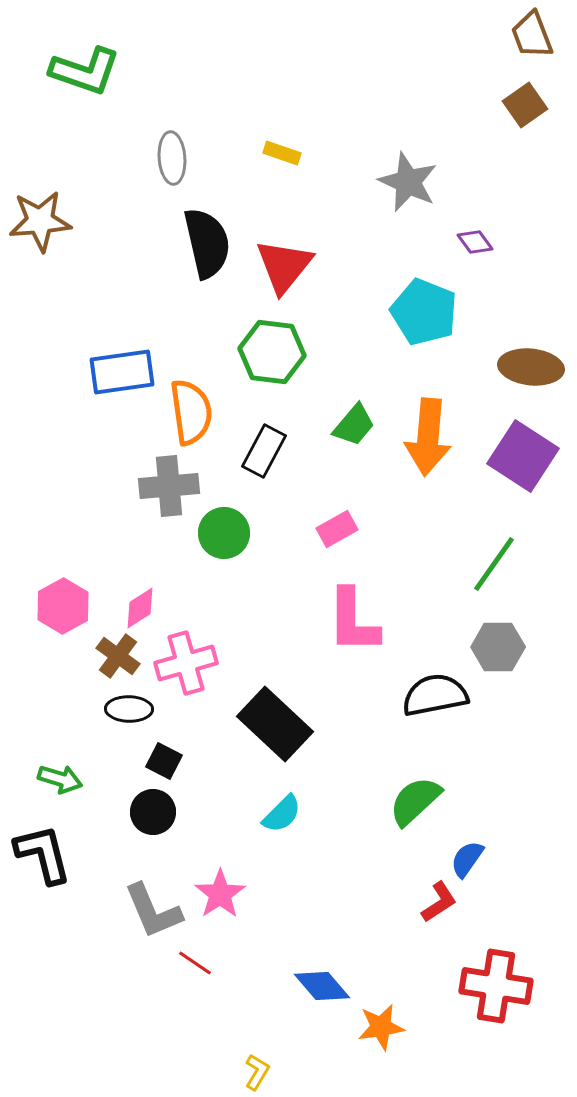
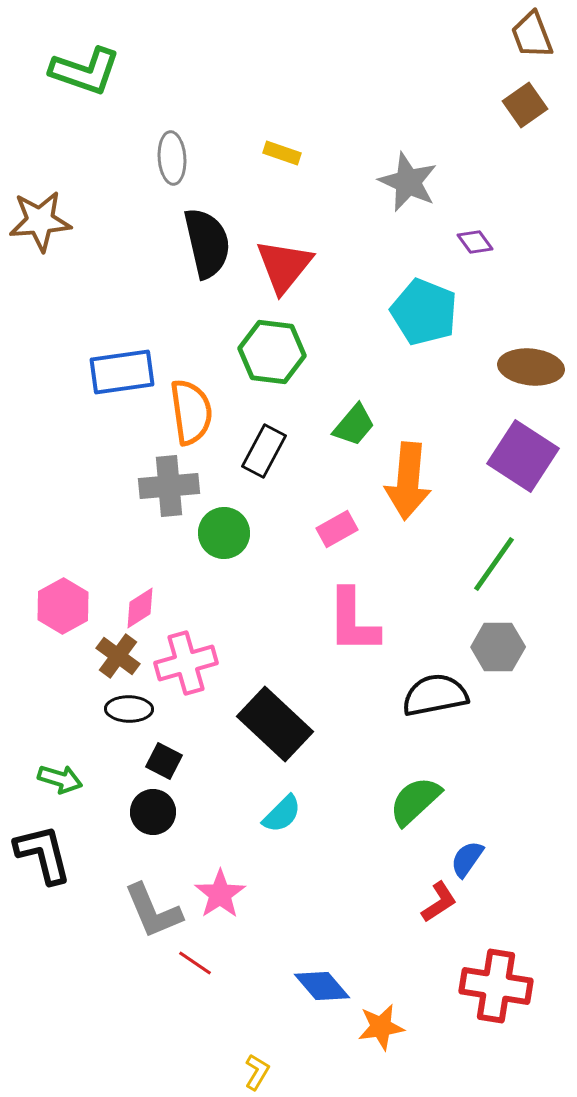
orange arrow at (428, 437): moved 20 px left, 44 px down
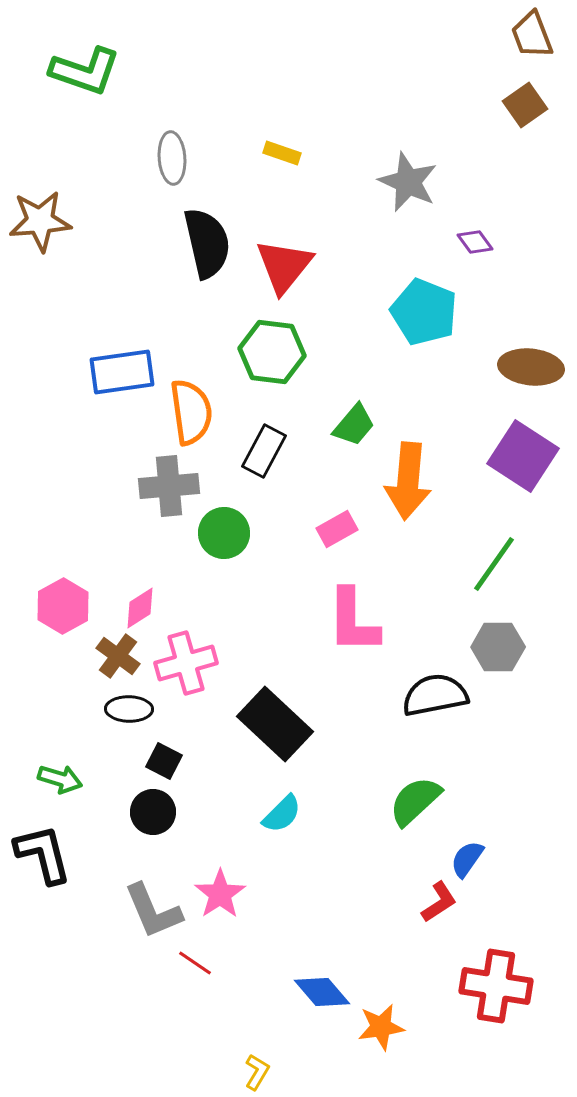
blue diamond at (322, 986): moved 6 px down
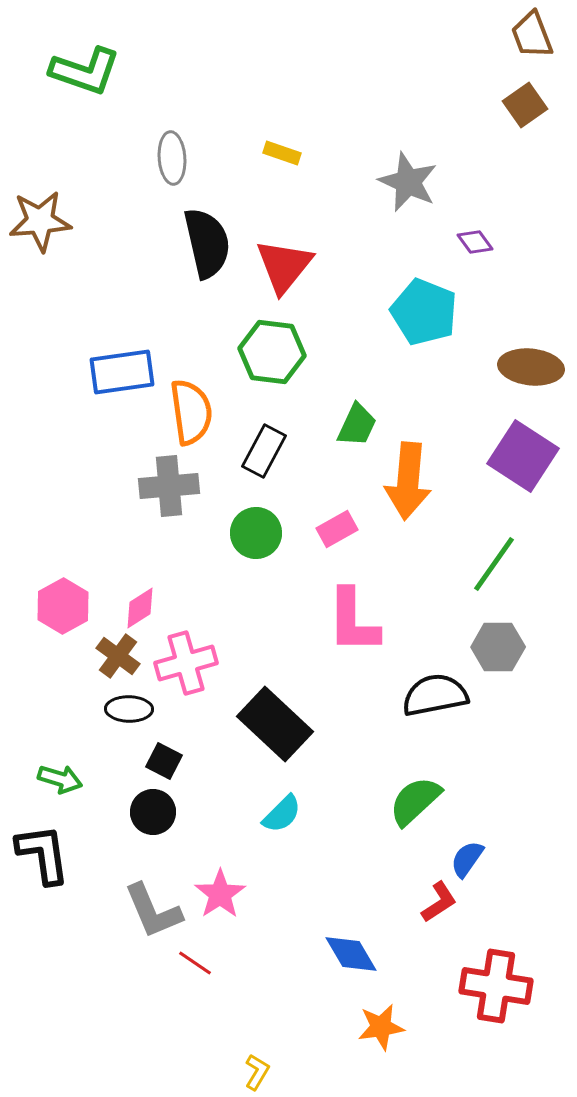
green trapezoid at (354, 425): moved 3 px right; rotated 15 degrees counterclockwise
green circle at (224, 533): moved 32 px right
black L-shape at (43, 854): rotated 6 degrees clockwise
blue diamond at (322, 992): moved 29 px right, 38 px up; rotated 10 degrees clockwise
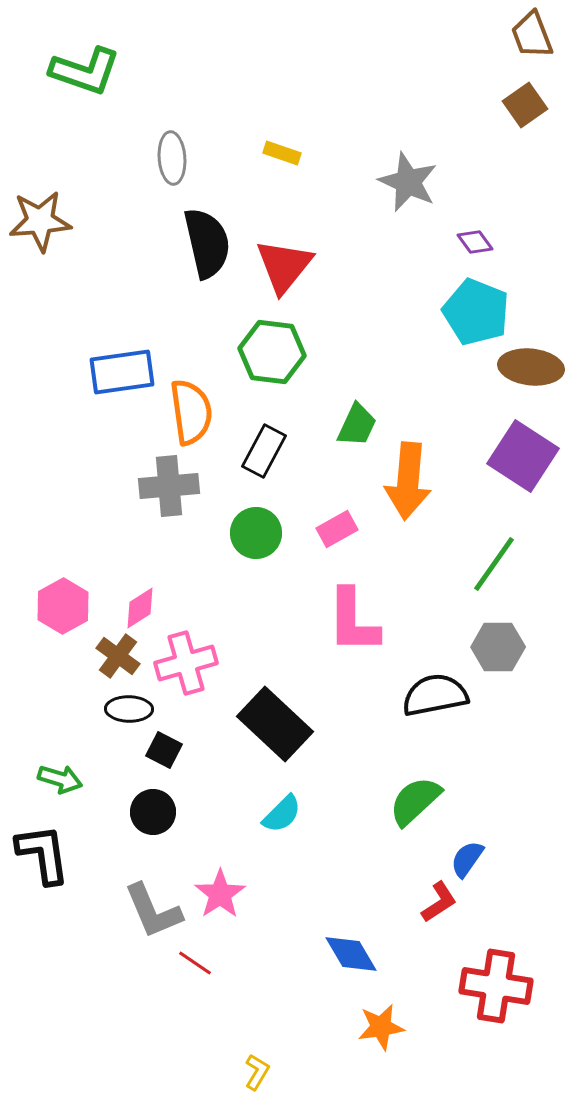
cyan pentagon at (424, 312): moved 52 px right
black square at (164, 761): moved 11 px up
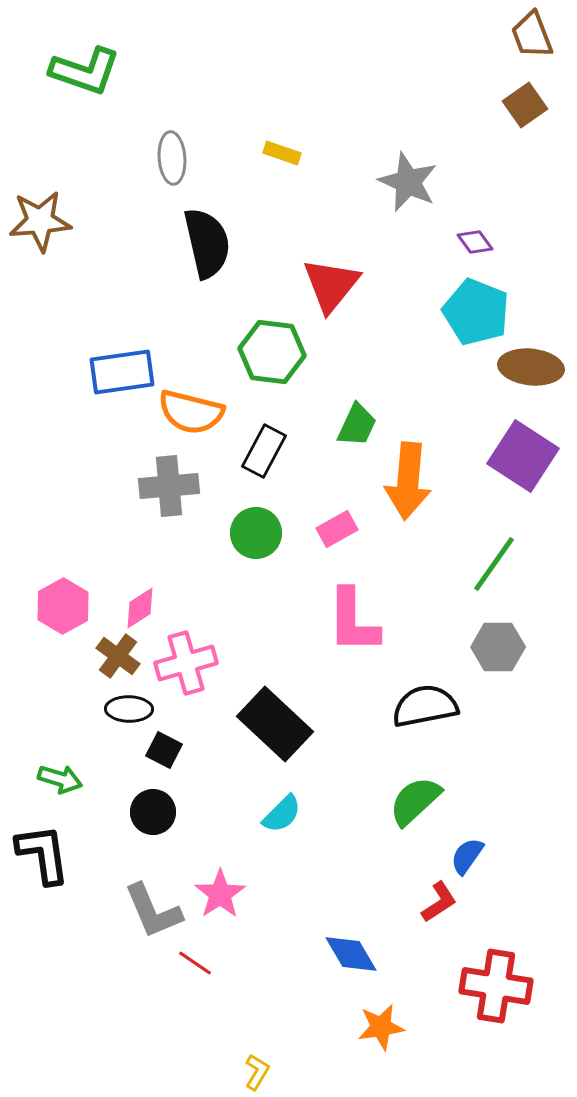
red triangle at (284, 266): moved 47 px right, 19 px down
orange semicircle at (191, 412): rotated 112 degrees clockwise
black semicircle at (435, 695): moved 10 px left, 11 px down
blue semicircle at (467, 859): moved 3 px up
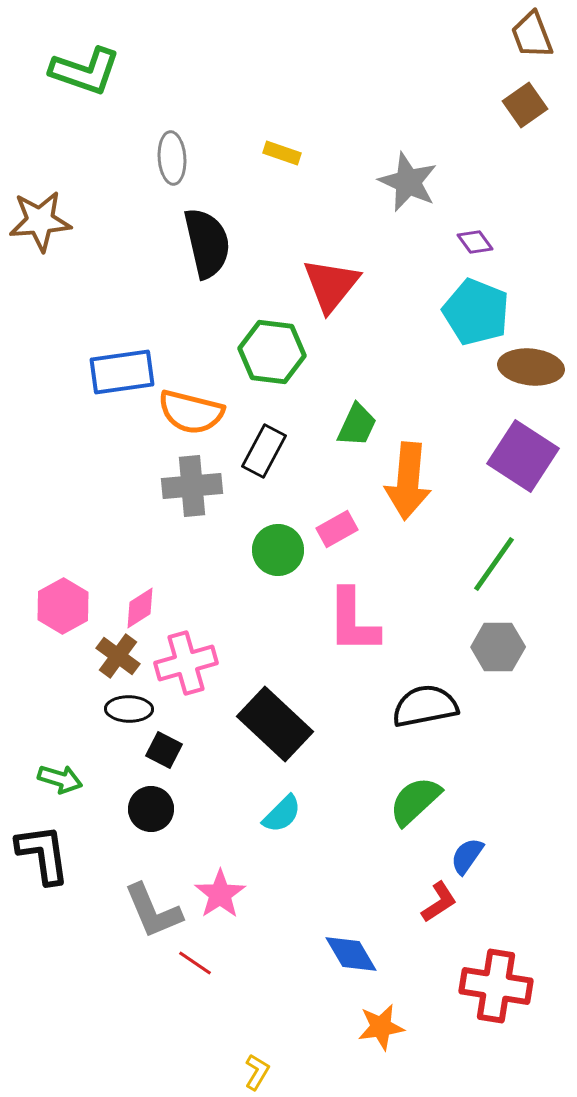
gray cross at (169, 486): moved 23 px right
green circle at (256, 533): moved 22 px right, 17 px down
black circle at (153, 812): moved 2 px left, 3 px up
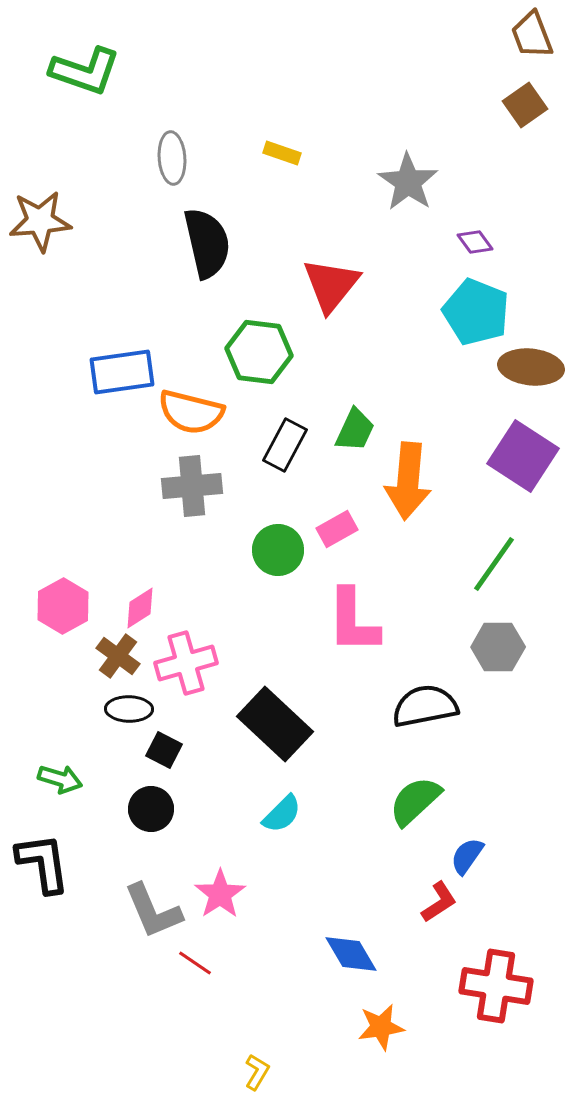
gray star at (408, 182): rotated 10 degrees clockwise
green hexagon at (272, 352): moved 13 px left
green trapezoid at (357, 425): moved 2 px left, 5 px down
black rectangle at (264, 451): moved 21 px right, 6 px up
black L-shape at (43, 854): moved 9 px down
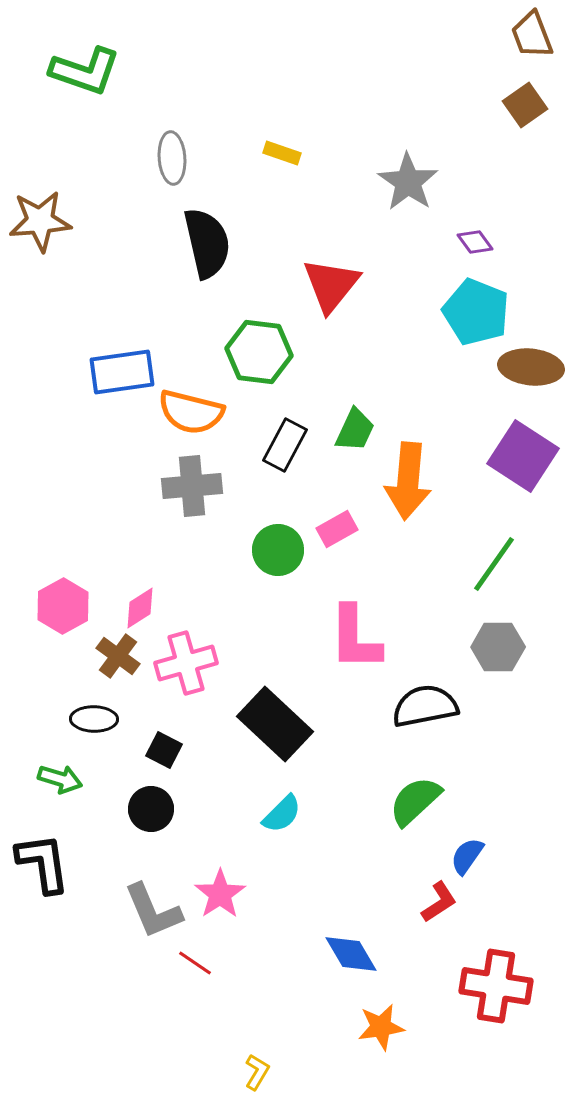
pink L-shape at (353, 621): moved 2 px right, 17 px down
black ellipse at (129, 709): moved 35 px left, 10 px down
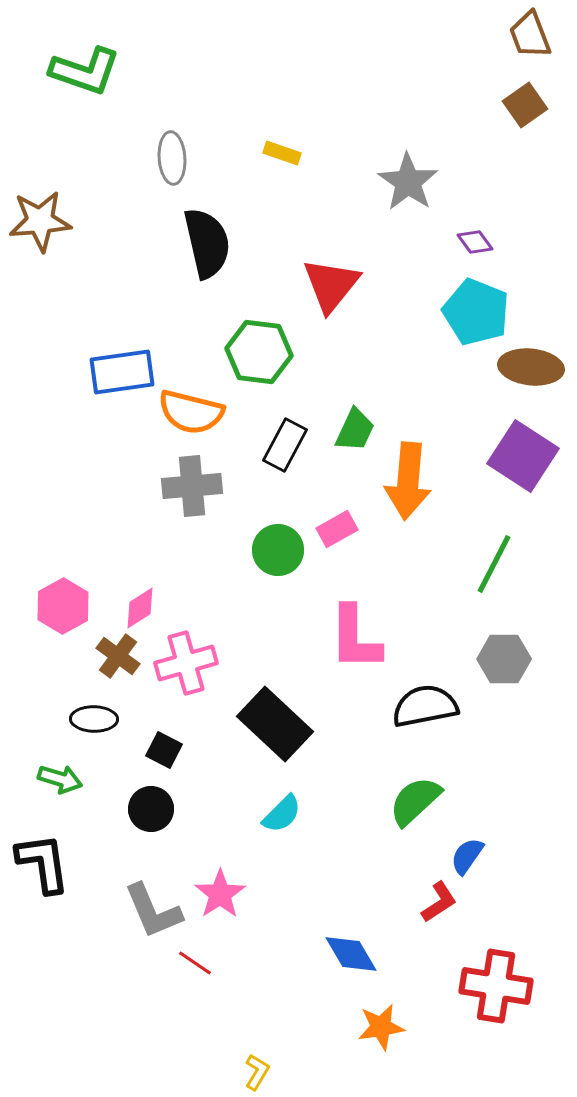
brown trapezoid at (532, 35): moved 2 px left
green line at (494, 564): rotated 8 degrees counterclockwise
gray hexagon at (498, 647): moved 6 px right, 12 px down
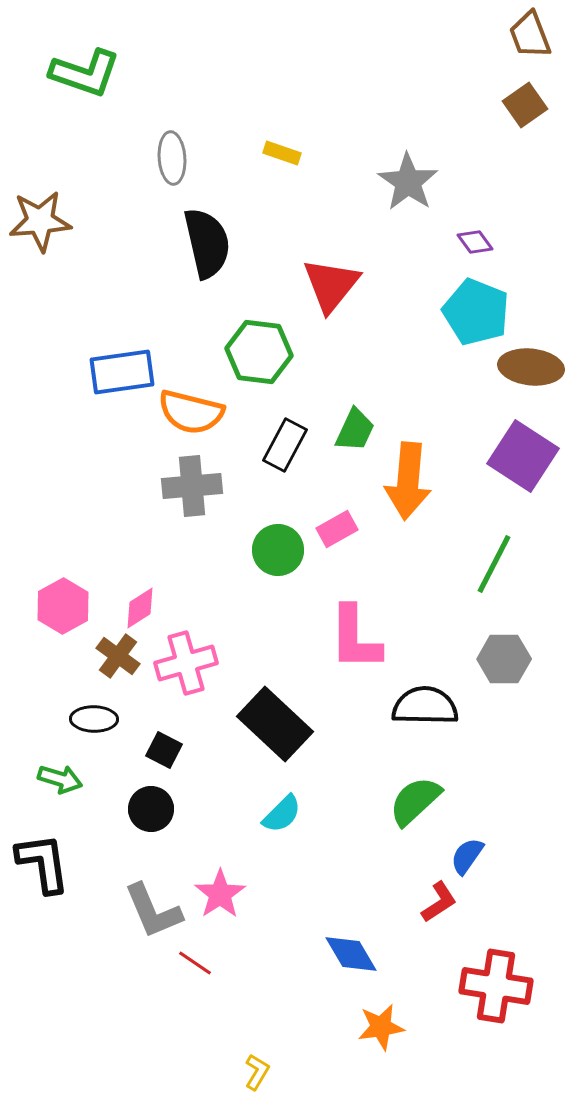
green L-shape at (85, 71): moved 2 px down
black semicircle at (425, 706): rotated 12 degrees clockwise
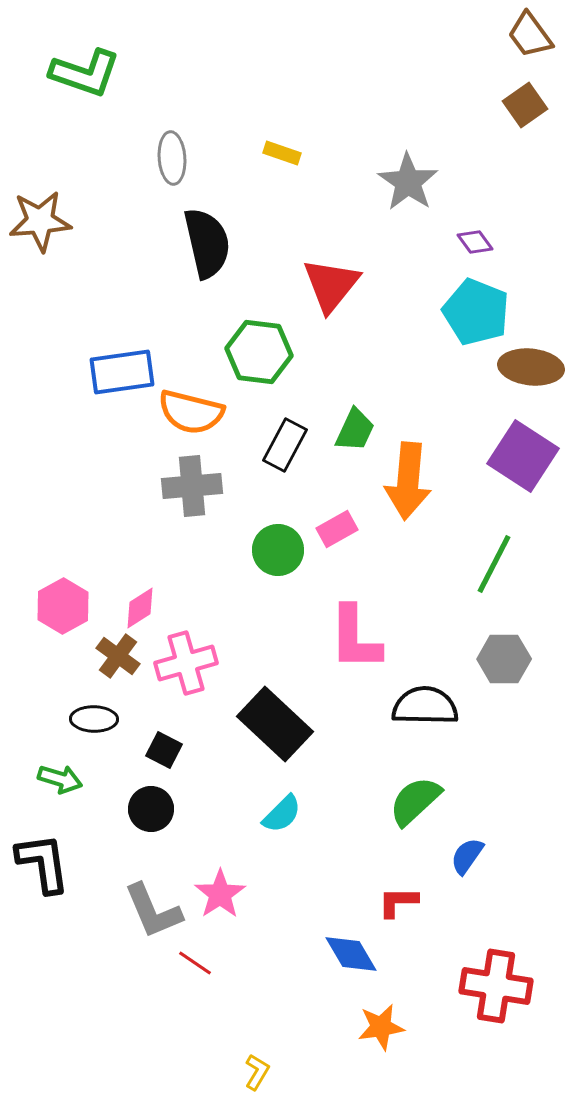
brown trapezoid at (530, 35): rotated 15 degrees counterclockwise
red L-shape at (439, 902): moved 41 px left; rotated 147 degrees counterclockwise
